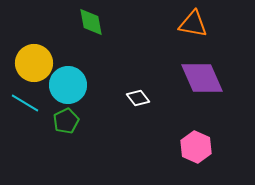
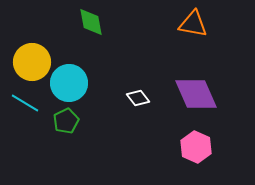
yellow circle: moved 2 px left, 1 px up
purple diamond: moved 6 px left, 16 px down
cyan circle: moved 1 px right, 2 px up
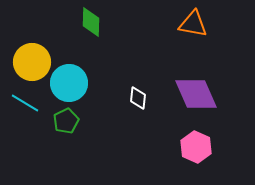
green diamond: rotated 12 degrees clockwise
white diamond: rotated 45 degrees clockwise
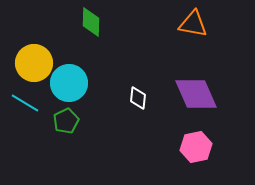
yellow circle: moved 2 px right, 1 px down
pink hexagon: rotated 24 degrees clockwise
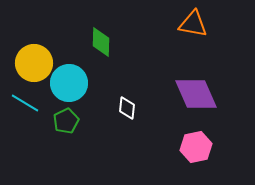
green diamond: moved 10 px right, 20 px down
white diamond: moved 11 px left, 10 px down
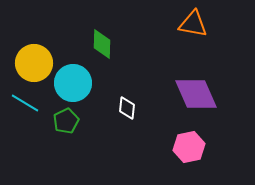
green diamond: moved 1 px right, 2 px down
cyan circle: moved 4 px right
pink hexagon: moved 7 px left
